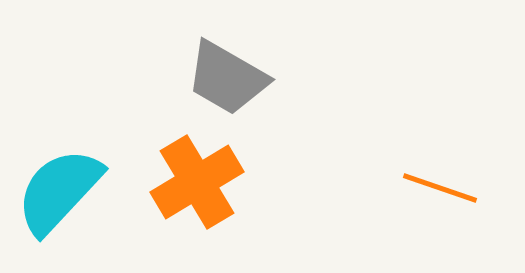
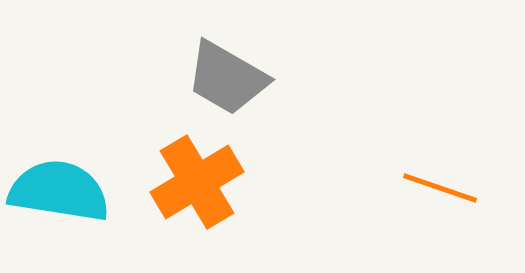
cyan semicircle: rotated 56 degrees clockwise
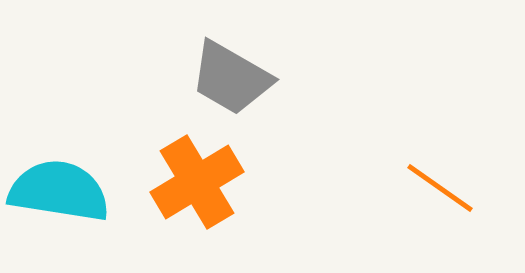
gray trapezoid: moved 4 px right
orange line: rotated 16 degrees clockwise
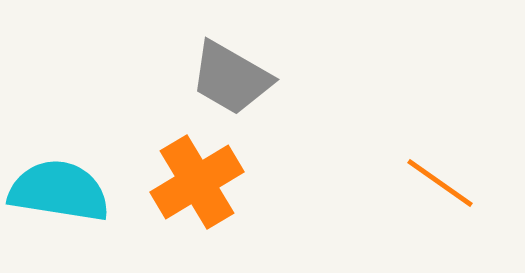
orange line: moved 5 px up
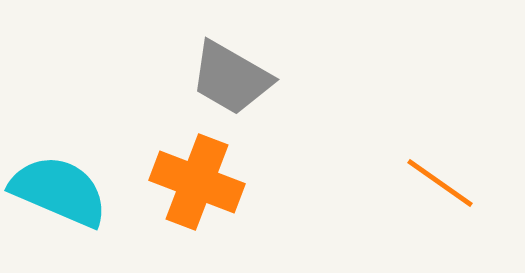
orange cross: rotated 38 degrees counterclockwise
cyan semicircle: rotated 14 degrees clockwise
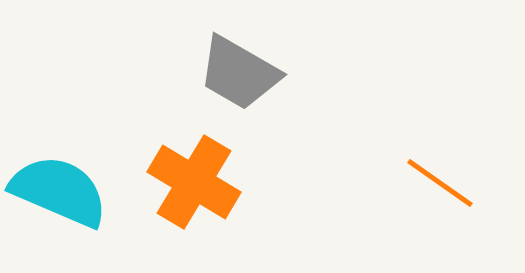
gray trapezoid: moved 8 px right, 5 px up
orange cross: moved 3 px left; rotated 10 degrees clockwise
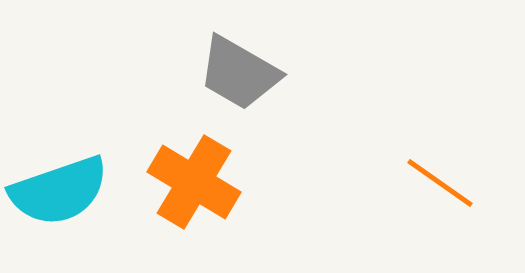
cyan semicircle: rotated 138 degrees clockwise
